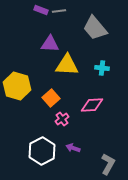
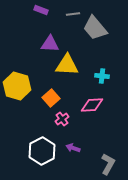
gray line: moved 14 px right, 3 px down
cyan cross: moved 8 px down
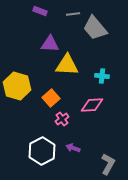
purple rectangle: moved 1 px left, 1 px down
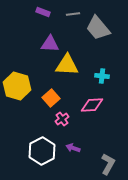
purple rectangle: moved 3 px right, 1 px down
gray trapezoid: moved 3 px right
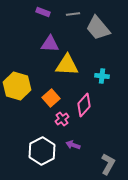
pink diamond: moved 8 px left; rotated 45 degrees counterclockwise
purple arrow: moved 3 px up
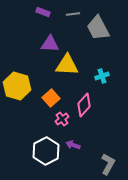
gray trapezoid: rotated 12 degrees clockwise
cyan cross: rotated 24 degrees counterclockwise
white hexagon: moved 4 px right
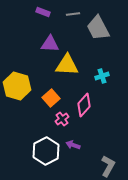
gray L-shape: moved 2 px down
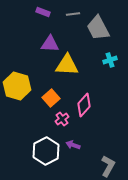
cyan cross: moved 8 px right, 16 px up
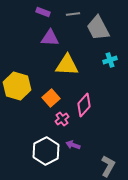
purple triangle: moved 6 px up
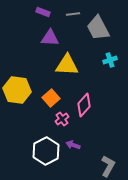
yellow hexagon: moved 4 px down; rotated 8 degrees counterclockwise
